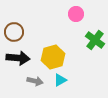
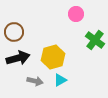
black arrow: rotated 20 degrees counterclockwise
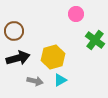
brown circle: moved 1 px up
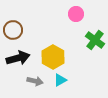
brown circle: moved 1 px left, 1 px up
yellow hexagon: rotated 15 degrees counterclockwise
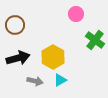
brown circle: moved 2 px right, 5 px up
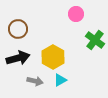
brown circle: moved 3 px right, 4 px down
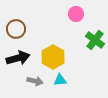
brown circle: moved 2 px left
cyan triangle: rotated 24 degrees clockwise
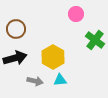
black arrow: moved 3 px left
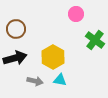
cyan triangle: rotated 16 degrees clockwise
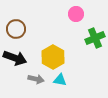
green cross: moved 2 px up; rotated 30 degrees clockwise
black arrow: rotated 35 degrees clockwise
gray arrow: moved 1 px right, 2 px up
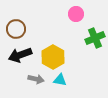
black arrow: moved 5 px right, 3 px up; rotated 140 degrees clockwise
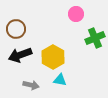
gray arrow: moved 5 px left, 6 px down
